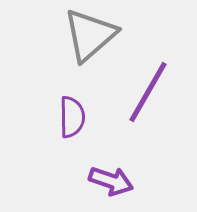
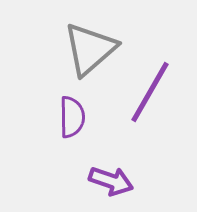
gray triangle: moved 14 px down
purple line: moved 2 px right
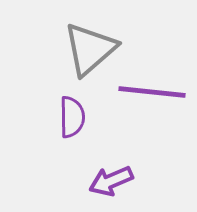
purple line: moved 2 px right; rotated 66 degrees clockwise
purple arrow: rotated 138 degrees clockwise
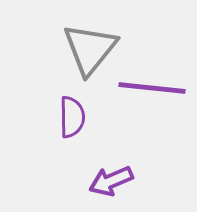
gray triangle: rotated 10 degrees counterclockwise
purple line: moved 4 px up
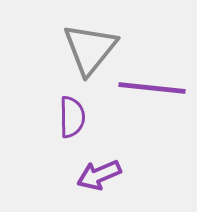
purple arrow: moved 12 px left, 6 px up
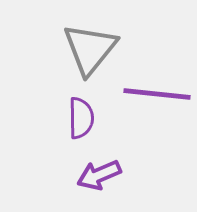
purple line: moved 5 px right, 6 px down
purple semicircle: moved 9 px right, 1 px down
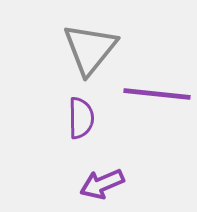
purple arrow: moved 3 px right, 9 px down
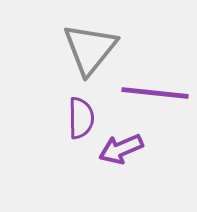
purple line: moved 2 px left, 1 px up
purple arrow: moved 19 px right, 35 px up
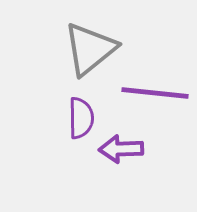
gray triangle: rotated 12 degrees clockwise
purple arrow: rotated 21 degrees clockwise
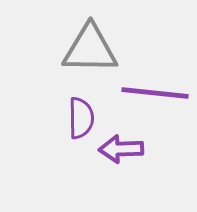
gray triangle: rotated 40 degrees clockwise
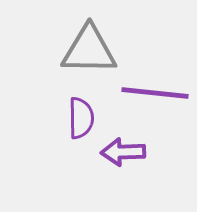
gray triangle: moved 1 px left, 1 px down
purple arrow: moved 2 px right, 3 px down
